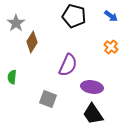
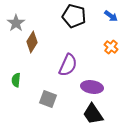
green semicircle: moved 4 px right, 3 px down
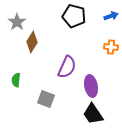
blue arrow: rotated 56 degrees counterclockwise
gray star: moved 1 px right, 1 px up
orange cross: rotated 32 degrees counterclockwise
purple semicircle: moved 1 px left, 2 px down
purple ellipse: moved 1 px left, 1 px up; rotated 70 degrees clockwise
gray square: moved 2 px left
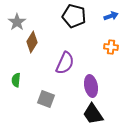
purple semicircle: moved 2 px left, 4 px up
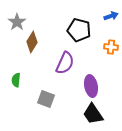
black pentagon: moved 5 px right, 14 px down
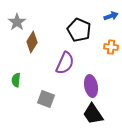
black pentagon: rotated 10 degrees clockwise
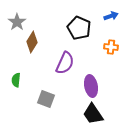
black pentagon: moved 2 px up
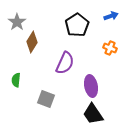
black pentagon: moved 2 px left, 3 px up; rotated 15 degrees clockwise
orange cross: moved 1 px left, 1 px down; rotated 16 degrees clockwise
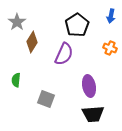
blue arrow: rotated 120 degrees clockwise
purple semicircle: moved 1 px left, 9 px up
purple ellipse: moved 2 px left
black trapezoid: rotated 60 degrees counterclockwise
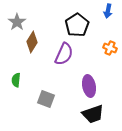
blue arrow: moved 3 px left, 5 px up
black trapezoid: rotated 15 degrees counterclockwise
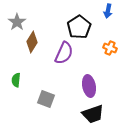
black pentagon: moved 2 px right, 2 px down
purple semicircle: moved 1 px up
